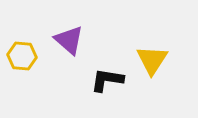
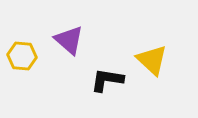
yellow triangle: rotated 20 degrees counterclockwise
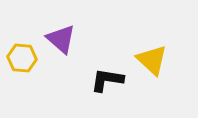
purple triangle: moved 8 px left, 1 px up
yellow hexagon: moved 2 px down
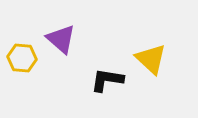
yellow triangle: moved 1 px left, 1 px up
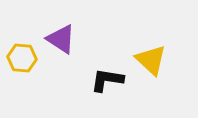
purple triangle: rotated 8 degrees counterclockwise
yellow triangle: moved 1 px down
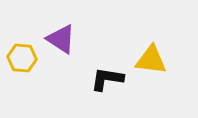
yellow triangle: rotated 36 degrees counterclockwise
black L-shape: moved 1 px up
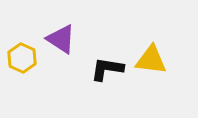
yellow hexagon: rotated 20 degrees clockwise
black L-shape: moved 10 px up
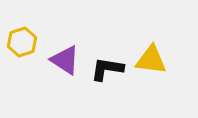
purple triangle: moved 4 px right, 21 px down
yellow hexagon: moved 16 px up; rotated 16 degrees clockwise
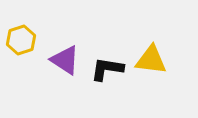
yellow hexagon: moved 1 px left, 2 px up
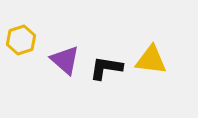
purple triangle: rotated 8 degrees clockwise
black L-shape: moved 1 px left, 1 px up
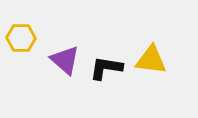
yellow hexagon: moved 2 px up; rotated 20 degrees clockwise
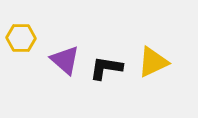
yellow triangle: moved 2 px right, 2 px down; rotated 32 degrees counterclockwise
